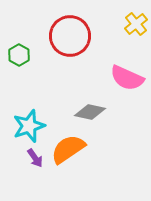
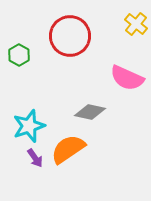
yellow cross: rotated 10 degrees counterclockwise
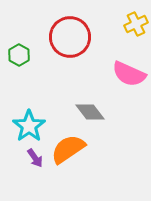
yellow cross: rotated 25 degrees clockwise
red circle: moved 1 px down
pink semicircle: moved 2 px right, 4 px up
gray diamond: rotated 40 degrees clockwise
cyan star: rotated 16 degrees counterclockwise
